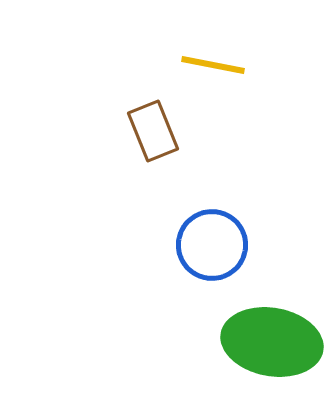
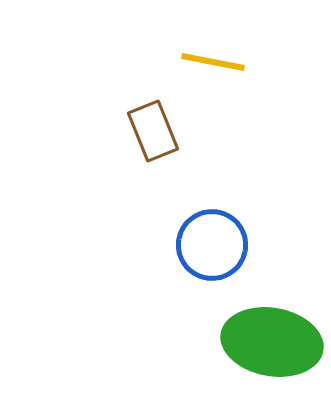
yellow line: moved 3 px up
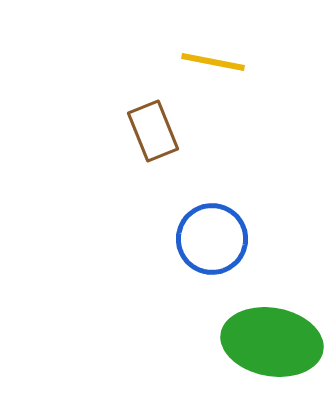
blue circle: moved 6 px up
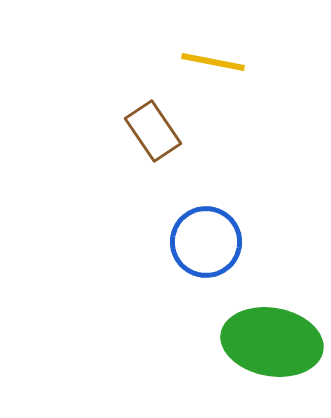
brown rectangle: rotated 12 degrees counterclockwise
blue circle: moved 6 px left, 3 px down
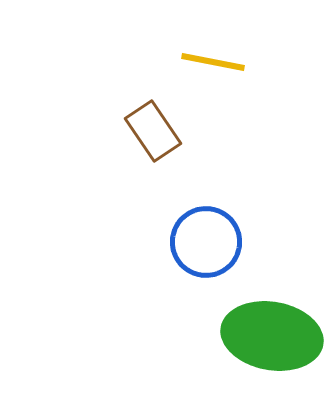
green ellipse: moved 6 px up
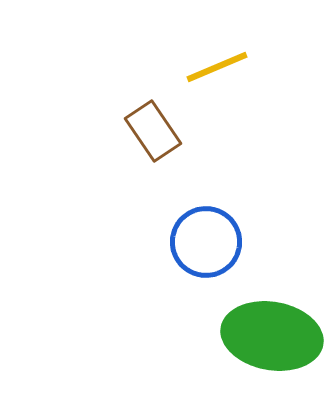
yellow line: moved 4 px right, 5 px down; rotated 34 degrees counterclockwise
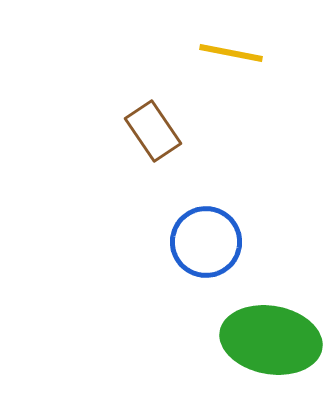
yellow line: moved 14 px right, 14 px up; rotated 34 degrees clockwise
green ellipse: moved 1 px left, 4 px down
